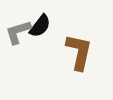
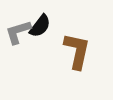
brown L-shape: moved 2 px left, 1 px up
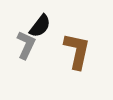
gray L-shape: moved 8 px right, 13 px down; rotated 132 degrees clockwise
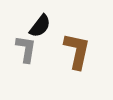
gray L-shape: moved 4 px down; rotated 16 degrees counterclockwise
